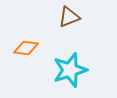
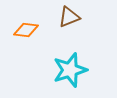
orange diamond: moved 18 px up
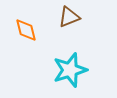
orange diamond: rotated 70 degrees clockwise
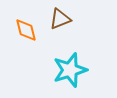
brown triangle: moved 9 px left, 2 px down
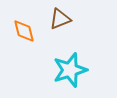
orange diamond: moved 2 px left, 1 px down
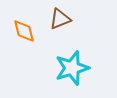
cyan star: moved 2 px right, 2 px up
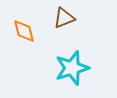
brown triangle: moved 4 px right, 1 px up
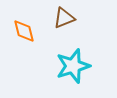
cyan star: moved 1 px right, 2 px up
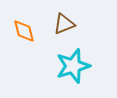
brown triangle: moved 6 px down
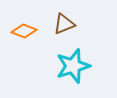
orange diamond: rotated 55 degrees counterclockwise
